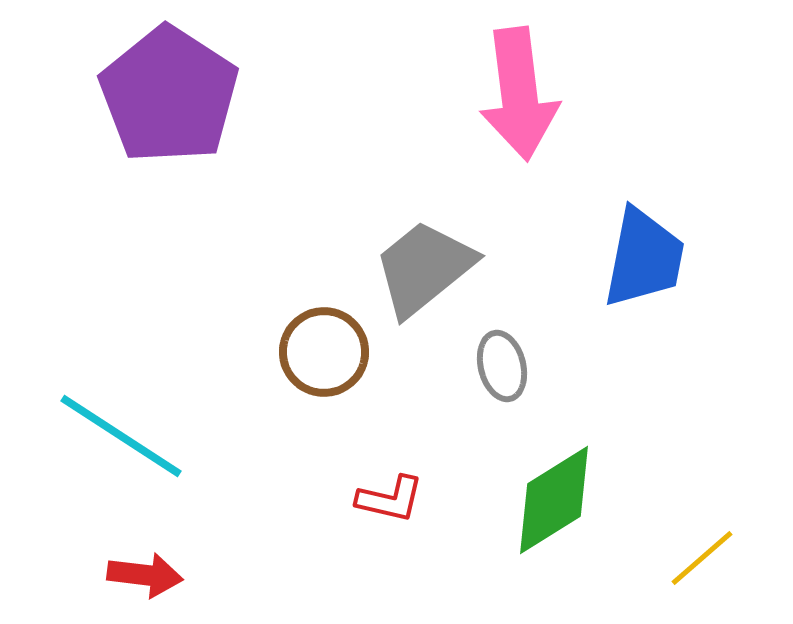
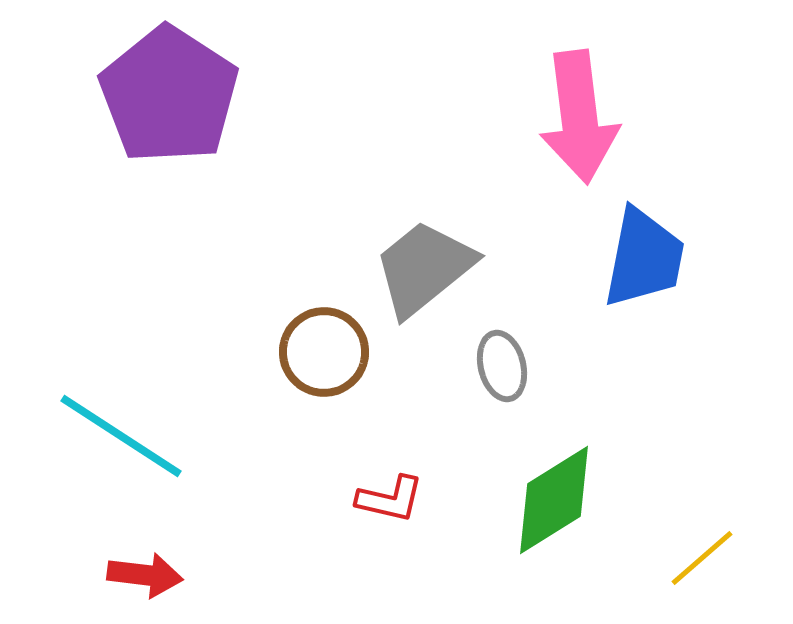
pink arrow: moved 60 px right, 23 px down
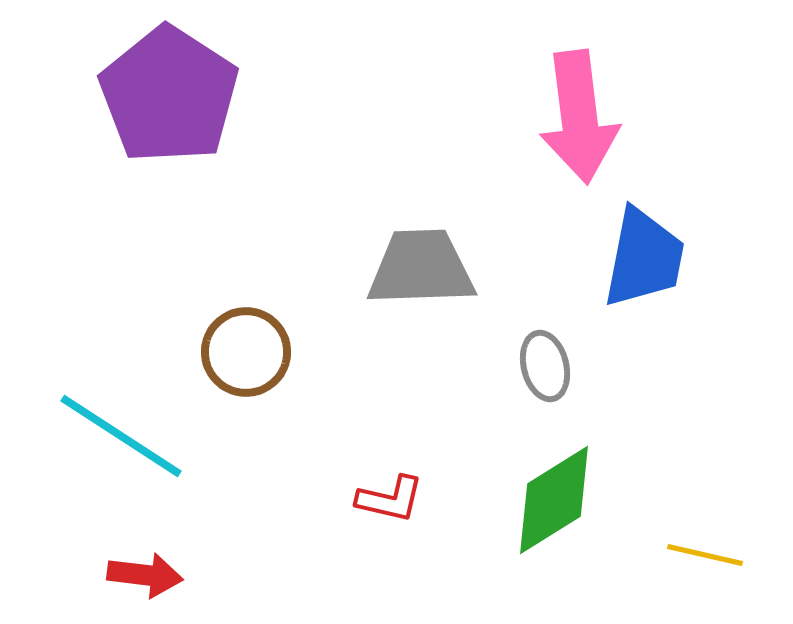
gray trapezoid: moved 3 px left; rotated 37 degrees clockwise
brown circle: moved 78 px left
gray ellipse: moved 43 px right
yellow line: moved 3 px right, 3 px up; rotated 54 degrees clockwise
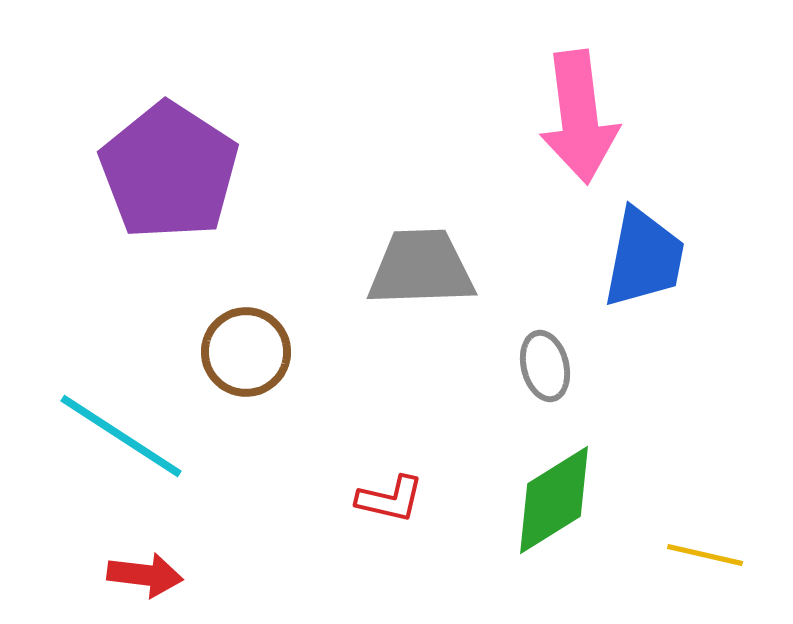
purple pentagon: moved 76 px down
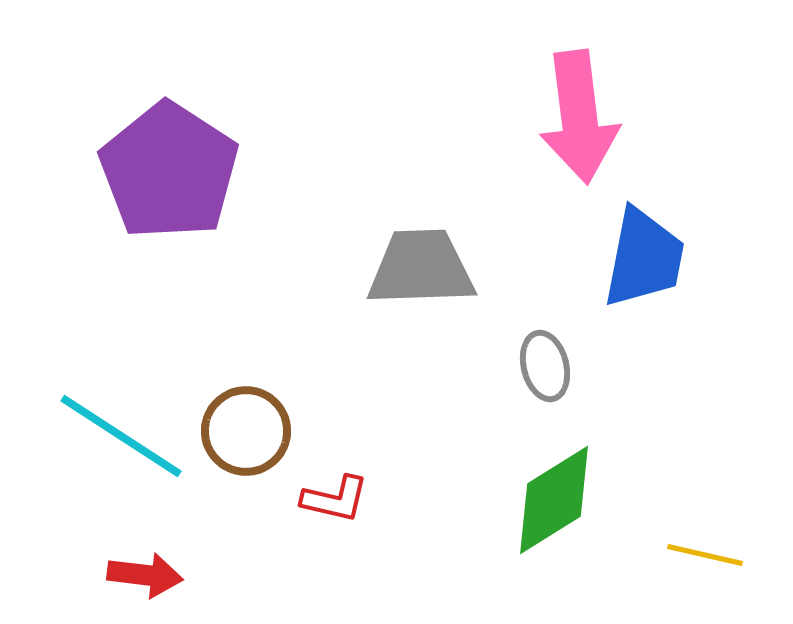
brown circle: moved 79 px down
red L-shape: moved 55 px left
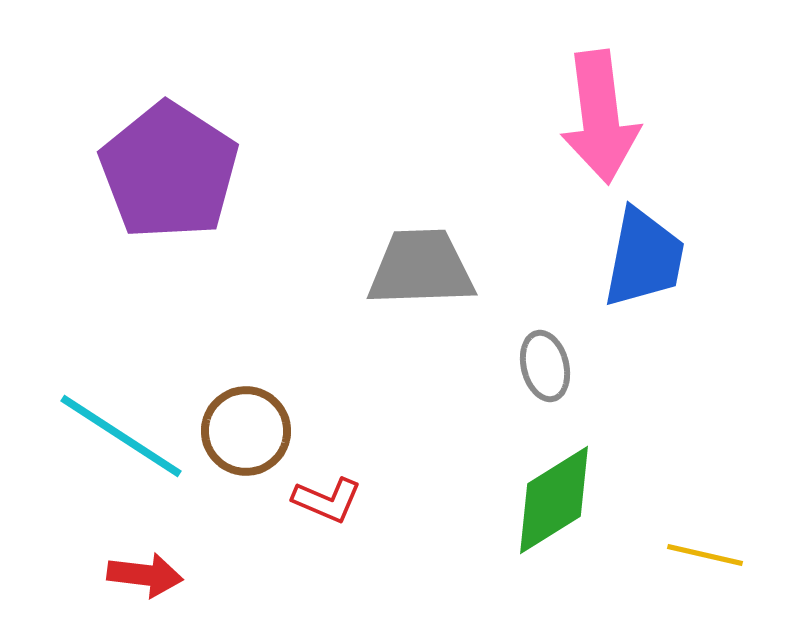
pink arrow: moved 21 px right
red L-shape: moved 8 px left, 1 px down; rotated 10 degrees clockwise
